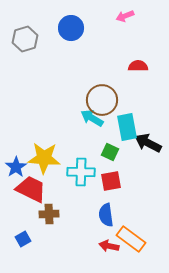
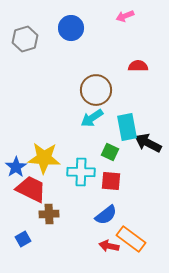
brown circle: moved 6 px left, 10 px up
cyan arrow: rotated 65 degrees counterclockwise
red square: rotated 15 degrees clockwise
blue semicircle: rotated 120 degrees counterclockwise
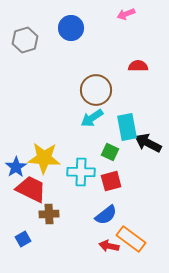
pink arrow: moved 1 px right, 2 px up
gray hexagon: moved 1 px down
red square: rotated 20 degrees counterclockwise
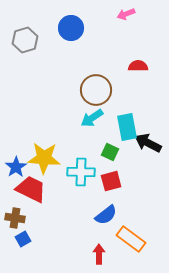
brown cross: moved 34 px left, 4 px down; rotated 12 degrees clockwise
red arrow: moved 10 px left, 8 px down; rotated 78 degrees clockwise
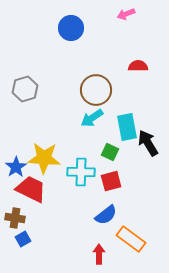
gray hexagon: moved 49 px down
black arrow: rotated 32 degrees clockwise
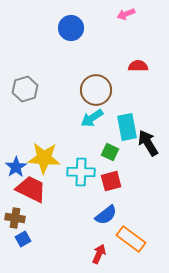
red arrow: rotated 24 degrees clockwise
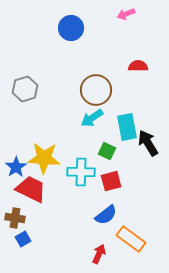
green square: moved 3 px left, 1 px up
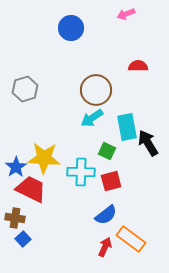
blue square: rotated 14 degrees counterclockwise
red arrow: moved 6 px right, 7 px up
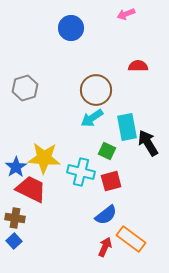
gray hexagon: moved 1 px up
cyan cross: rotated 12 degrees clockwise
blue square: moved 9 px left, 2 px down
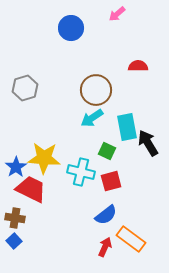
pink arrow: moved 9 px left; rotated 18 degrees counterclockwise
